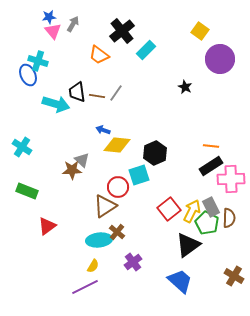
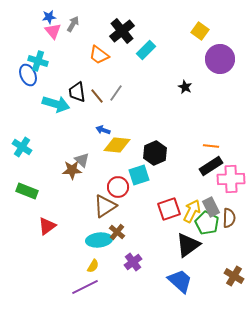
brown line at (97, 96): rotated 42 degrees clockwise
red square at (169, 209): rotated 20 degrees clockwise
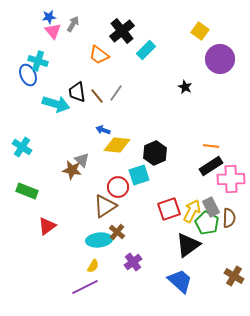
brown star at (72, 170): rotated 12 degrees clockwise
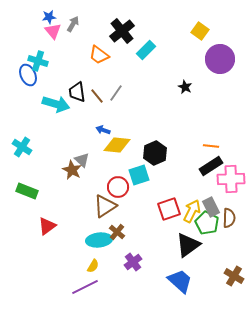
brown star at (72, 170): rotated 18 degrees clockwise
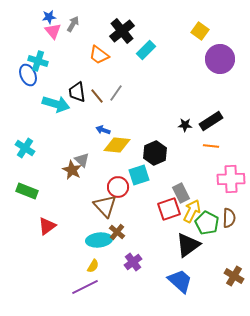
black star at (185, 87): moved 38 px down; rotated 24 degrees counterclockwise
cyan cross at (22, 147): moved 3 px right, 1 px down
black rectangle at (211, 166): moved 45 px up
brown triangle at (105, 206): rotated 40 degrees counterclockwise
gray rectangle at (211, 207): moved 30 px left, 14 px up
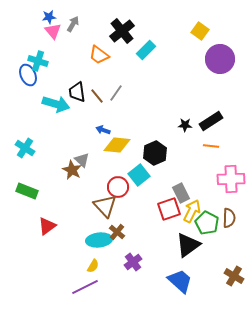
cyan square at (139, 175): rotated 20 degrees counterclockwise
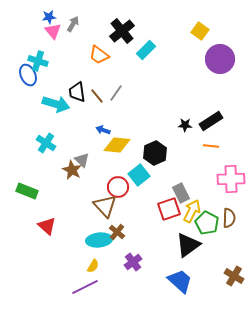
cyan cross at (25, 148): moved 21 px right, 5 px up
red triangle at (47, 226): rotated 42 degrees counterclockwise
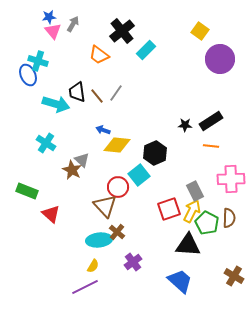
gray rectangle at (181, 193): moved 14 px right, 2 px up
red triangle at (47, 226): moved 4 px right, 12 px up
black triangle at (188, 245): rotated 40 degrees clockwise
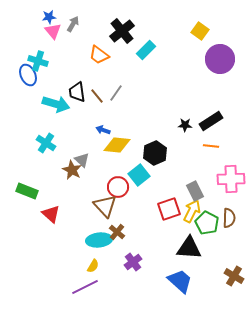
black triangle at (188, 245): moved 1 px right, 3 px down
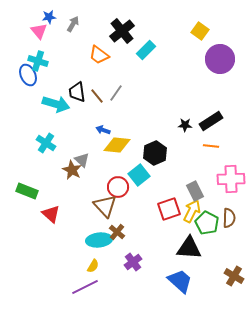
pink triangle at (53, 31): moved 14 px left
